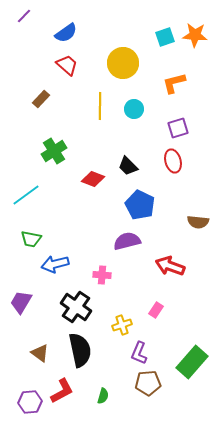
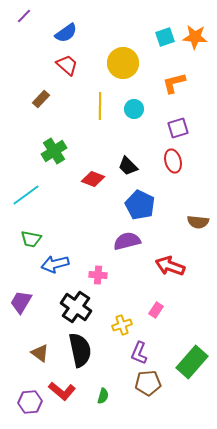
orange star: moved 2 px down
pink cross: moved 4 px left
red L-shape: rotated 68 degrees clockwise
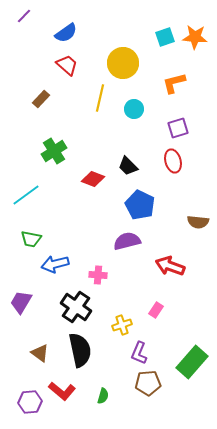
yellow line: moved 8 px up; rotated 12 degrees clockwise
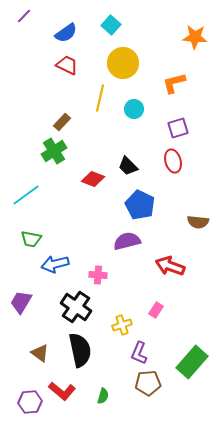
cyan square: moved 54 px left, 12 px up; rotated 30 degrees counterclockwise
red trapezoid: rotated 15 degrees counterclockwise
brown rectangle: moved 21 px right, 23 px down
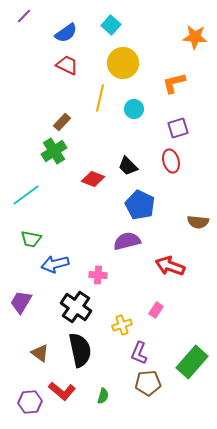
red ellipse: moved 2 px left
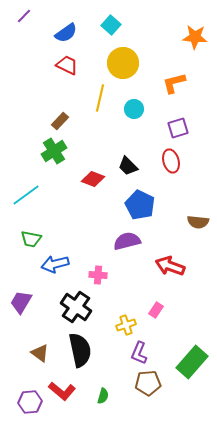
brown rectangle: moved 2 px left, 1 px up
yellow cross: moved 4 px right
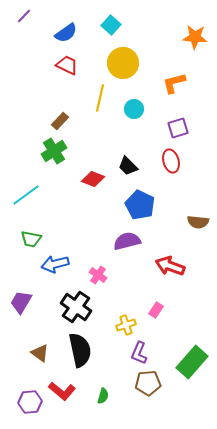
pink cross: rotated 30 degrees clockwise
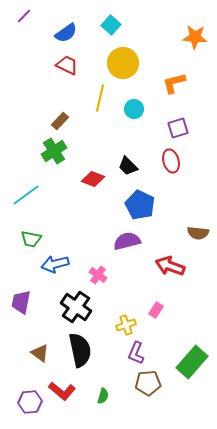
brown semicircle: moved 11 px down
purple trapezoid: rotated 20 degrees counterclockwise
purple L-shape: moved 3 px left
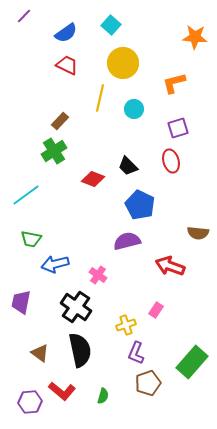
brown pentagon: rotated 15 degrees counterclockwise
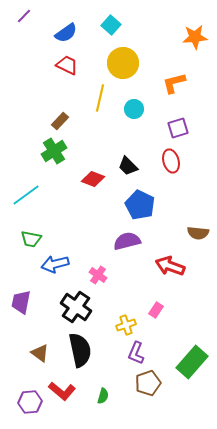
orange star: rotated 10 degrees counterclockwise
